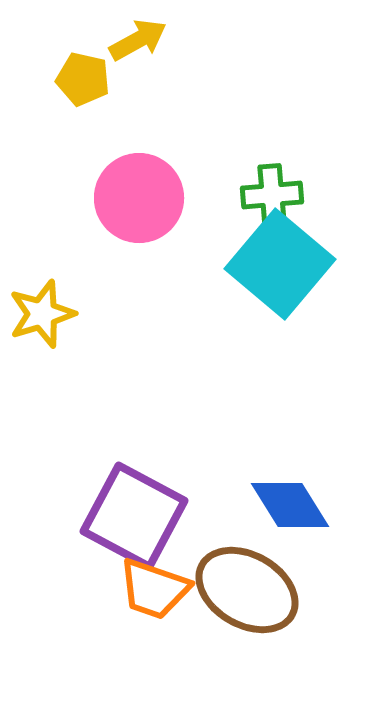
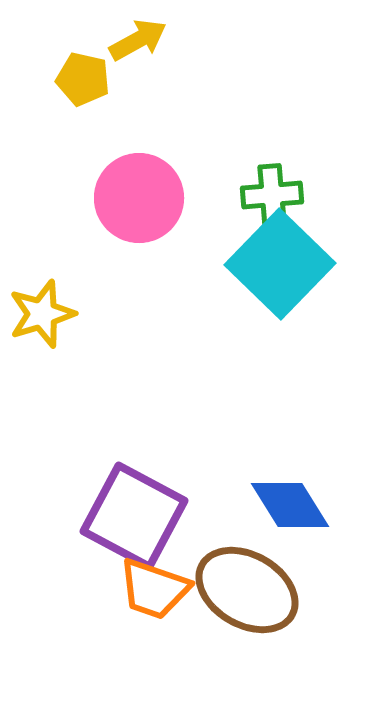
cyan square: rotated 4 degrees clockwise
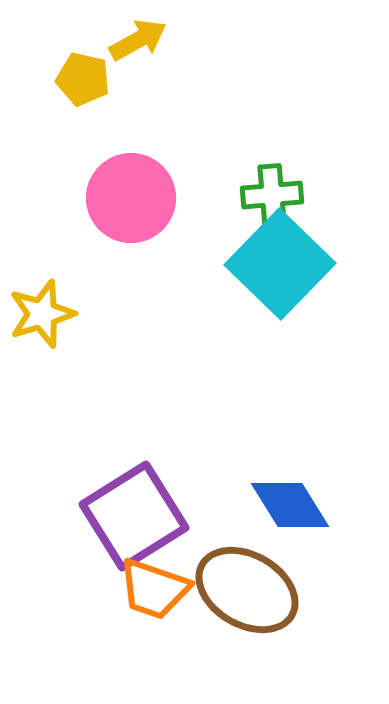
pink circle: moved 8 px left
purple square: rotated 30 degrees clockwise
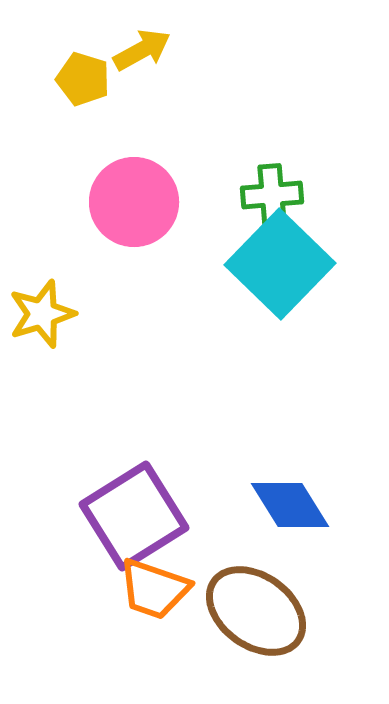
yellow arrow: moved 4 px right, 10 px down
yellow pentagon: rotated 4 degrees clockwise
pink circle: moved 3 px right, 4 px down
brown ellipse: moved 9 px right, 21 px down; rotated 6 degrees clockwise
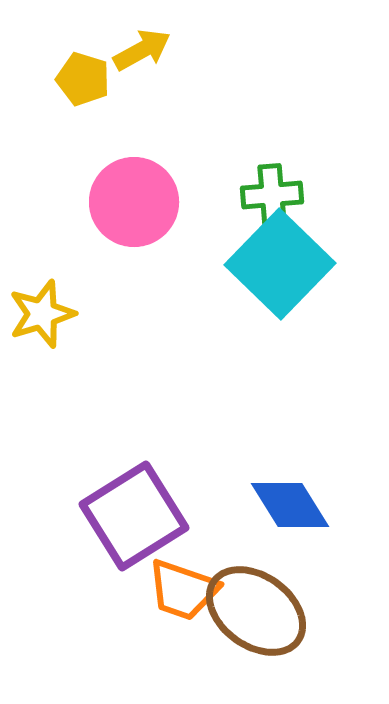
orange trapezoid: moved 29 px right, 1 px down
